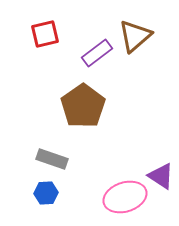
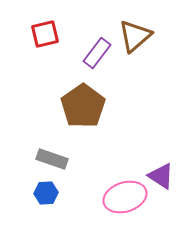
purple rectangle: rotated 16 degrees counterclockwise
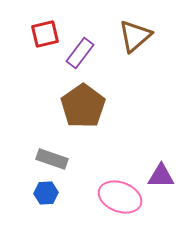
purple rectangle: moved 17 px left
purple triangle: rotated 32 degrees counterclockwise
pink ellipse: moved 5 px left; rotated 39 degrees clockwise
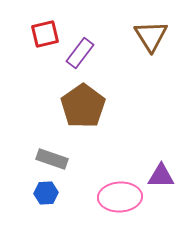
brown triangle: moved 16 px right; rotated 21 degrees counterclockwise
pink ellipse: rotated 24 degrees counterclockwise
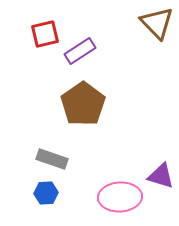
brown triangle: moved 6 px right, 13 px up; rotated 12 degrees counterclockwise
purple rectangle: moved 2 px up; rotated 20 degrees clockwise
brown pentagon: moved 2 px up
purple triangle: rotated 16 degrees clockwise
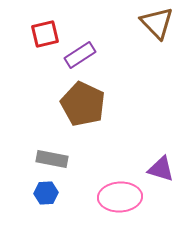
purple rectangle: moved 4 px down
brown pentagon: rotated 12 degrees counterclockwise
gray rectangle: rotated 8 degrees counterclockwise
purple triangle: moved 7 px up
